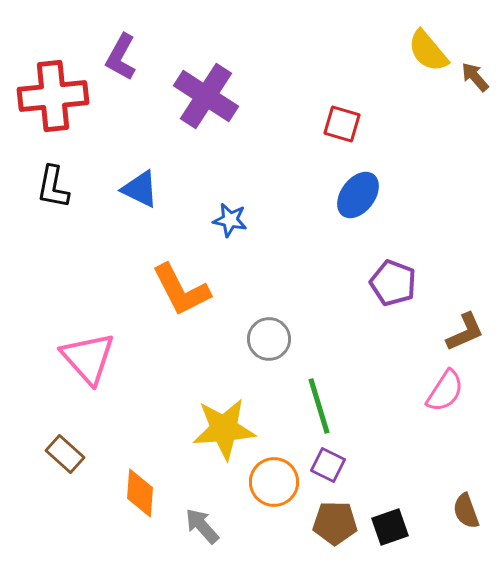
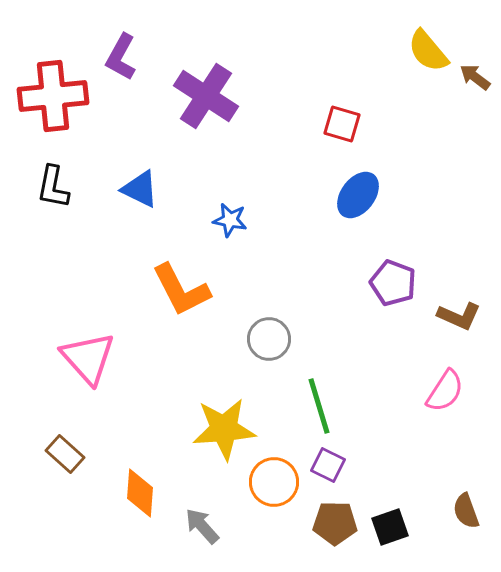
brown arrow: rotated 12 degrees counterclockwise
brown L-shape: moved 6 px left, 16 px up; rotated 48 degrees clockwise
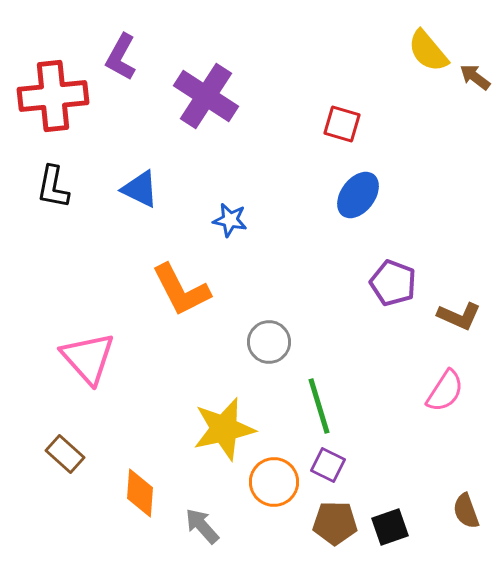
gray circle: moved 3 px down
yellow star: rotated 8 degrees counterclockwise
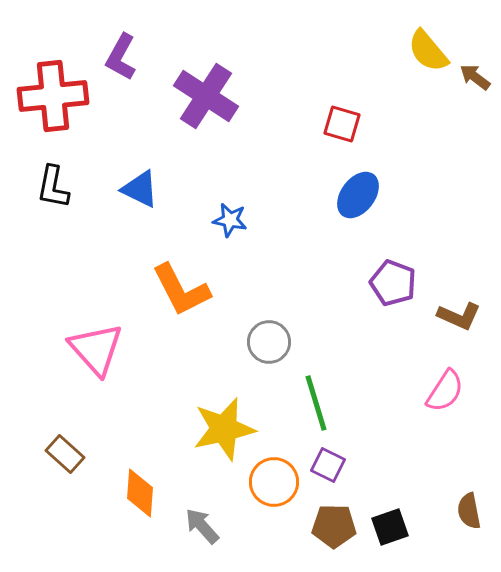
pink triangle: moved 8 px right, 9 px up
green line: moved 3 px left, 3 px up
brown semicircle: moved 3 px right; rotated 9 degrees clockwise
brown pentagon: moved 1 px left, 3 px down
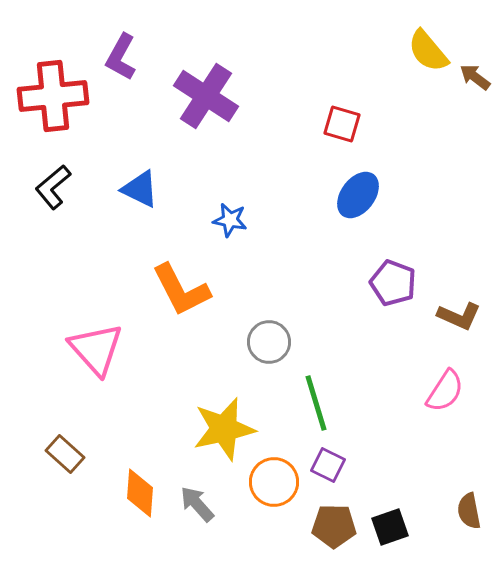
black L-shape: rotated 39 degrees clockwise
gray arrow: moved 5 px left, 22 px up
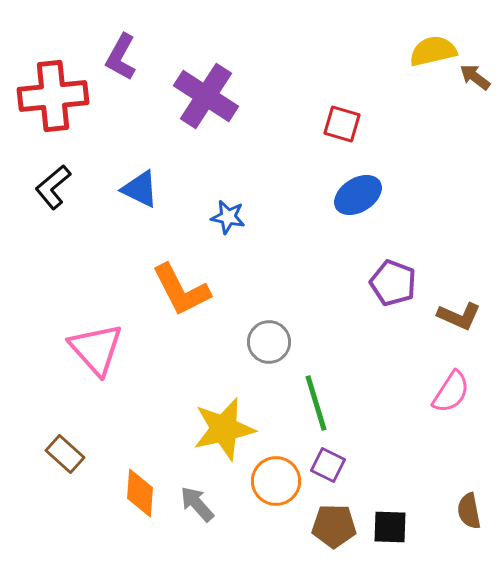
yellow semicircle: moved 5 px right; rotated 117 degrees clockwise
blue ellipse: rotated 21 degrees clockwise
blue star: moved 2 px left, 3 px up
pink semicircle: moved 6 px right, 1 px down
orange circle: moved 2 px right, 1 px up
black square: rotated 21 degrees clockwise
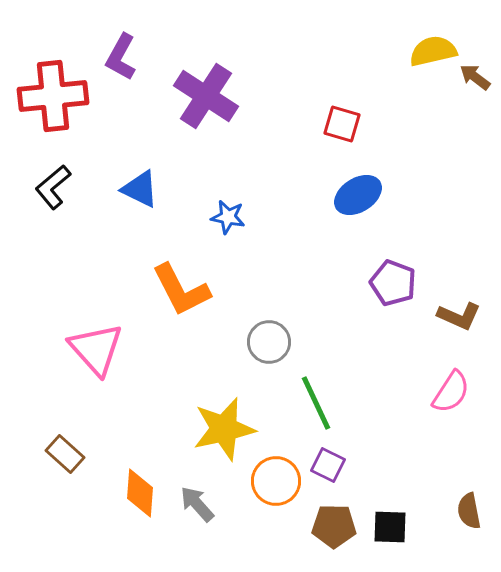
green line: rotated 8 degrees counterclockwise
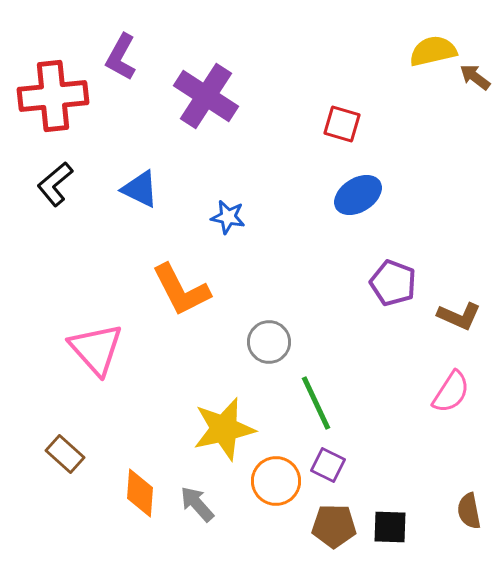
black L-shape: moved 2 px right, 3 px up
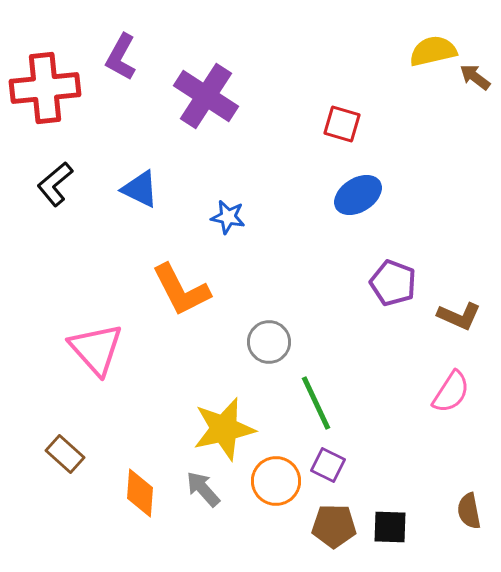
red cross: moved 8 px left, 8 px up
gray arrow: moved 6 px right, 15 px up
